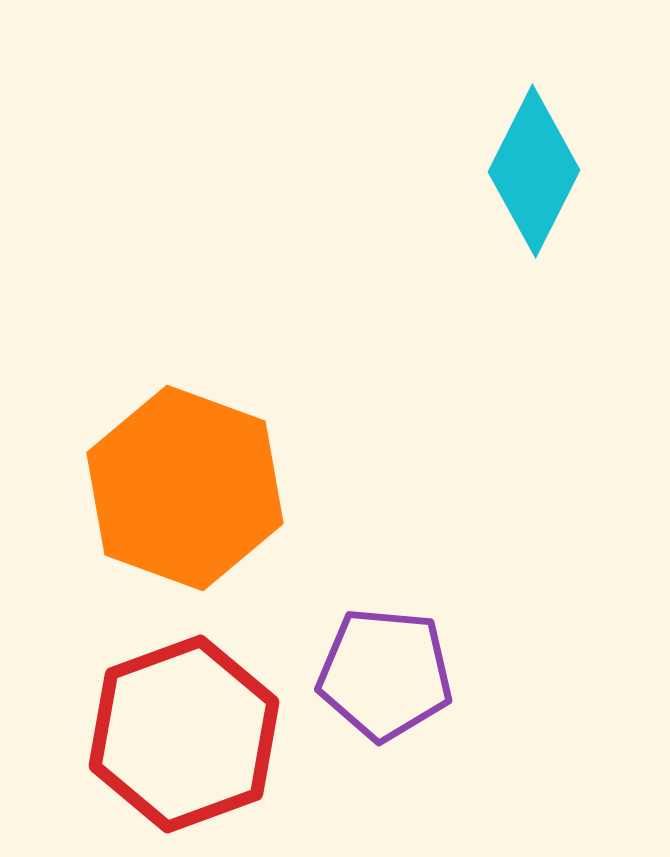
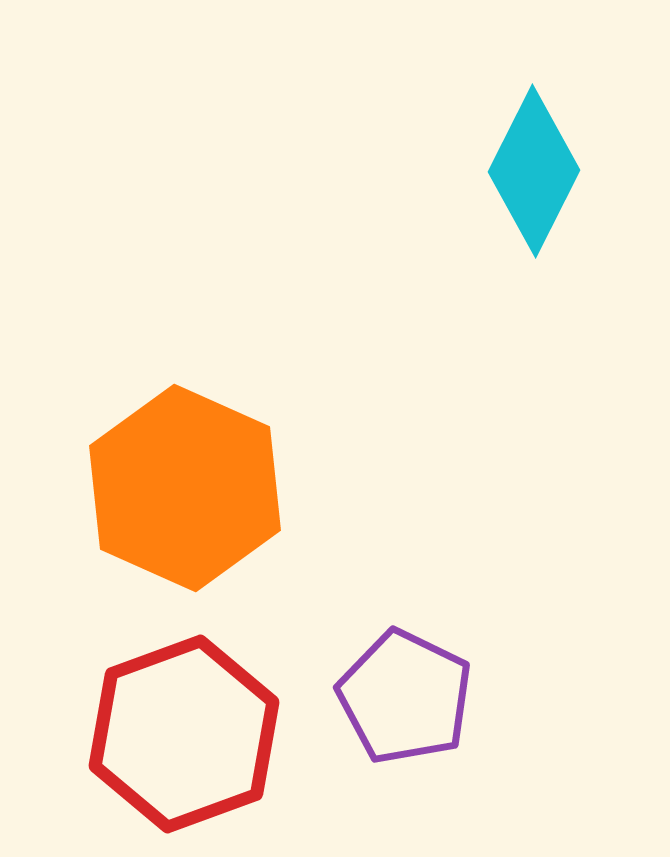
orange hexagon: rotated 4 degrees clockwise
purple pentagon: moved 20 px right, 23 px down; rotated 21 degrees clockwise
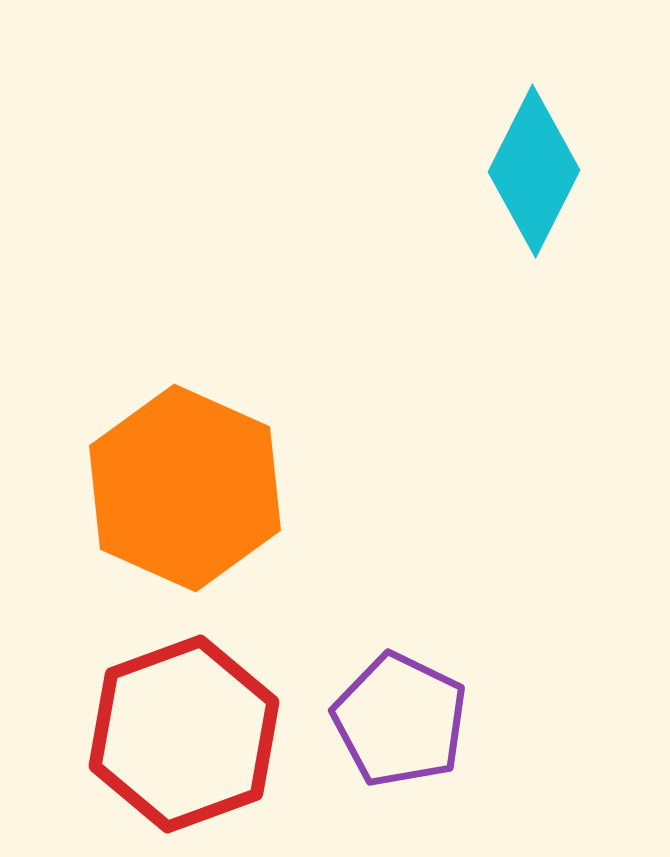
purple pentagon: moved 5 px left, 23 px down
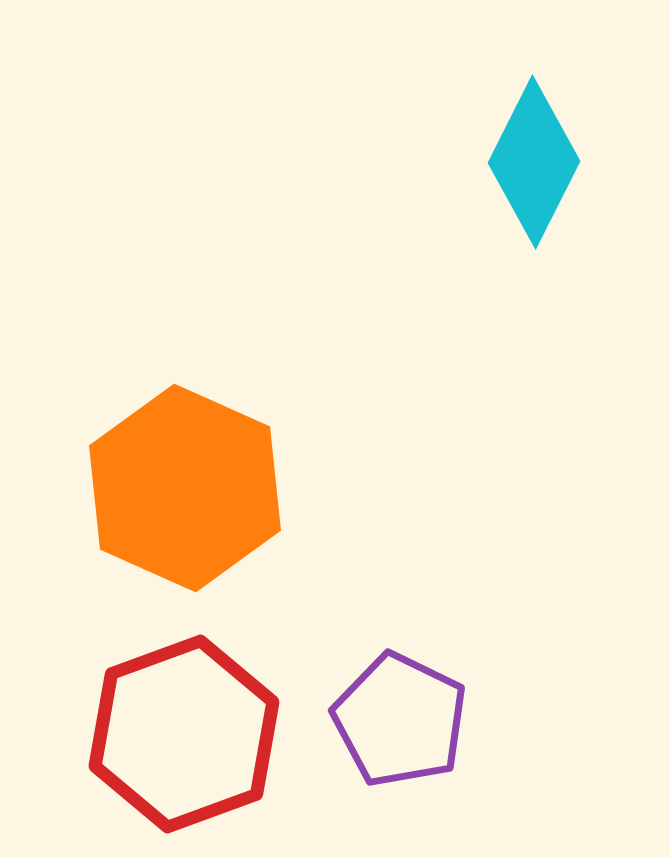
cyan diamond: moved 9 px up
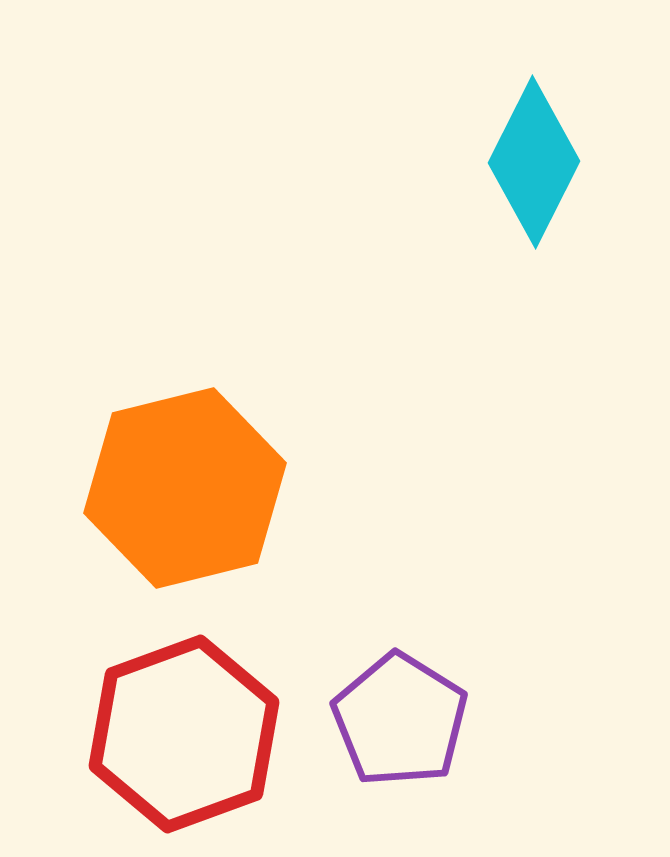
orange hexagon: rotated 22 degrees clockwise
purple pentagon: rotated 6 degrees clockwise
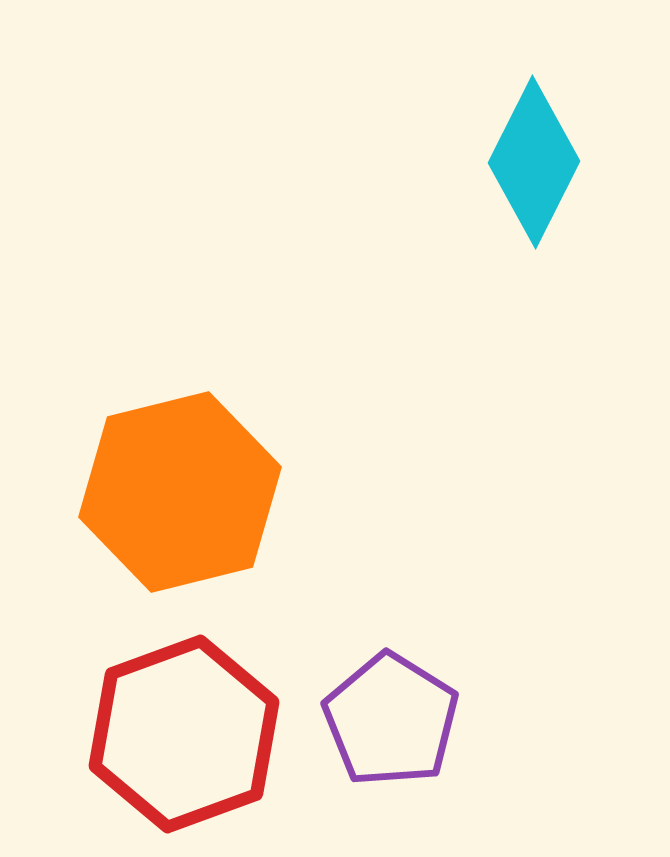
orange hexagon: moved 5 px left, 4 px down
purple pentagon: moved 9 px left
